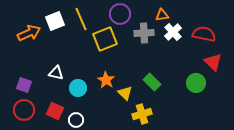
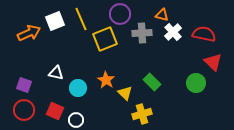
orange triangle: rotated 24 degrees clockwise
gray cross: moved 2 px left
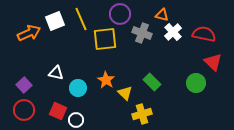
gray cross: rotated 24 degrees clockwise
yellow square: rotated 15 degrees clockwise
purple square: rotated 28 degrees clockwise
red square: moved 3 px right
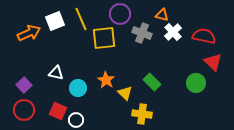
red semicircle: moved 2 px down
yellow square: moved 1 px left, 1 px up
yellow cross: rotated 24 degrees clockwise
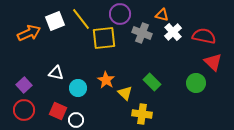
yellow line: rotated 15 degrees counterclockwise
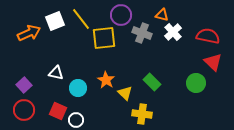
purple circle: moved 1 px right, 1 px down
red semicircle: moved 4 px right
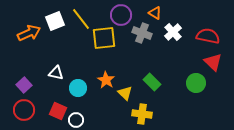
orange triangle: moved 7 px left, 2 px up; rotated 16 degrees clockwise
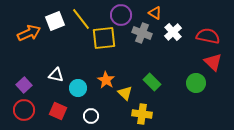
white triangle: moved 2 px down
white circle: moved 15 px right, 4 px up
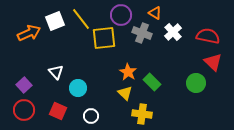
white triangle: moved 3 px up; rotated 35 degrees clockwise
orange star: moved 22 px right, 8 px up
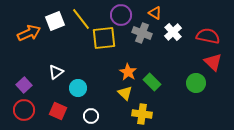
white triangle: rotated 35 degrees clockwise
